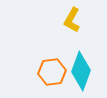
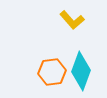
yellow L-shape: rotated 70 degrees counterclockwise
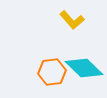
cyan diamond: moved 3 px right, 3 px up; rotated 66 degrees counterclockwise
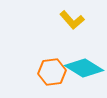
cyan diamond: rotated 12 degrees counterclockwise
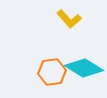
yellow L-shape: moved 3 px left, 1 px up
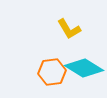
yellow L-shape: moved 10 px down; rotated 10 degrees clockwise
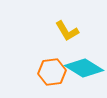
yellow L-shape: moved 2 px left, 2 px down
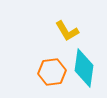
cyan diamond: rotated 66 degrees clockwise
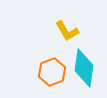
orange hexagon: rotated 12 degrees counterclockwise
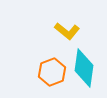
yellow L-shape: rotated 20 degrees counterclockwise
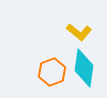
yellow L-shape: moved 12 px right, 1 px down
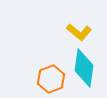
orange hexagon: moved 1 px left, 7 px down
